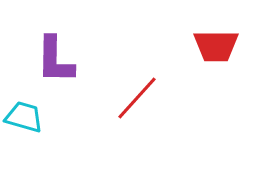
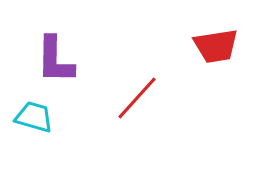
red trapezoid: rotated 9 degrees counterclockwise
cyan trapezoid: moved 10 px right
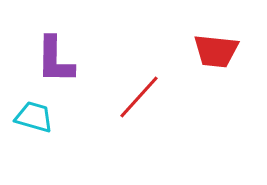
red trapezoid: moved 5 px down; rotated 15 degrees clockwise
red line: moved 2 px right, 1 px up
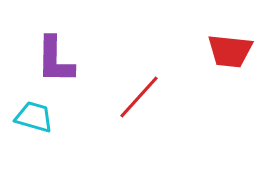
red trapezoid: moved 14 px right
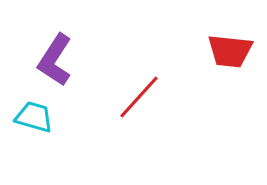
purple L-shape: rotated 32 degrees clockwise
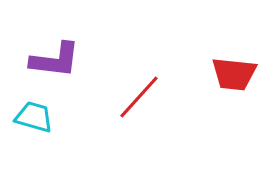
red trapezoid: moved 4 px right, 23 px down
purple L-shape: rotated 116 degrees counterclockwise
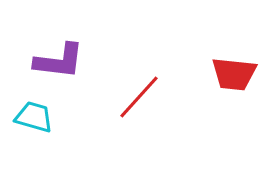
purple L-shape: moved 4 px right, 1 px down
